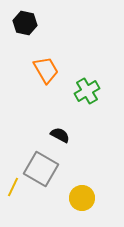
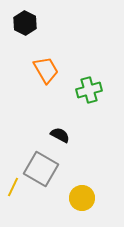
black hexagon: rotated 15 degrees clockwise
green cross: moved 2 px right, 1 px up; rotated 15 degrees clockwise
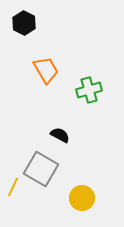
black hexagon: moved 1 px left
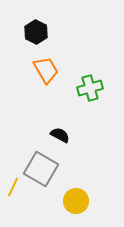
black hexagon: moved 12 px right, 9 px down
green cross: moved 1 px right, 2 px up
yellow circle: moved 6 px left, 3 px down
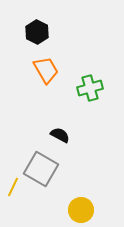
black hexagon: moved 1 px right
yellow circle: moved 5 px right, 9 px down
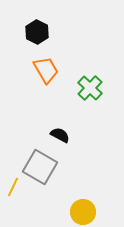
green cross: rotated 30 degrees counterclockwise
gray square: moved 1 px left, 2 px up
yellow circle: moved 2 px right, 2 px down
